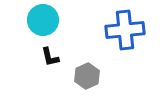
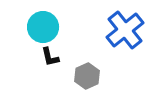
cyan circle: moved 7 px down
blue cross: rotated 33 degrees counterclockwise
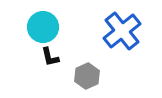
blue cross: moved 3 px left, 1 px down
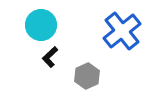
cyan circle: moved 2 px left, 2 px up
black L-shape: rotated 60 degrees clockwise
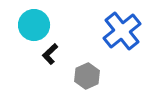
cyan circle: moved 7 px left
black L-shape: moved 3 px up
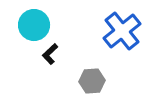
gray hexagon: moved 5 px right, 5 px down; rotated 20 degrees clockwise
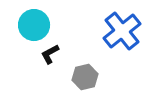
black L-shape: rotated 15 degrees clockwise
gray hexagon: moved 7 px left, 4 px up; rotated 10 degrees counterclockwise
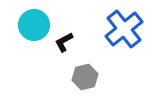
blue cross: moved 2 px right, 2 px up
black L-shape: moved 14 px right, 12 px up
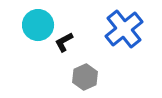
cyan circle: moved 4 px right
gray hexagon: rotated 10 degrees counterclockwise
